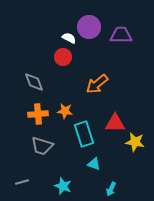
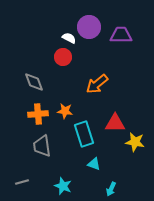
gray trapezoid: rotated 65 degrees clockwise
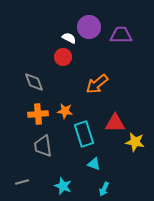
gray trapezoid: moved 1 px right
cyan arrow: moved 7 px left
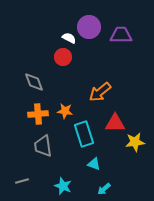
orange arrow: moved 3 px right, 8 px down
yellow star: rotated 18 degrees counterclockwise
gray line: moved 1 px up
cyan arrow: rotated 24 degrees clockwise
